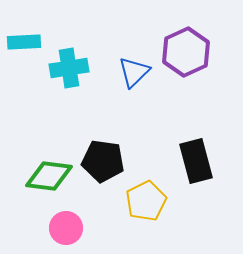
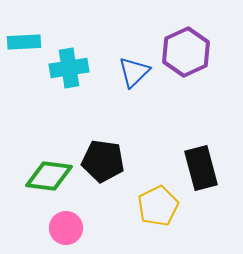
black rectangle: moved 5 px right, 7 px down
yellow pentagon: moved 12 px right, 5 px down
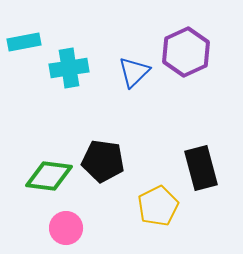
cyan rectangle: rotated 8 degrees counterclockwise
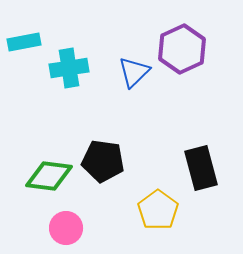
purple hexagon: moved 4 px left, 3 px up
yellow pentagon: moved 4 px down; rotated 9 degrees counterclockwise
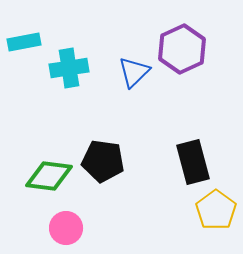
black rectangle: moved 8 px left, 6 px up
yellow pentagon: moved 58 px right
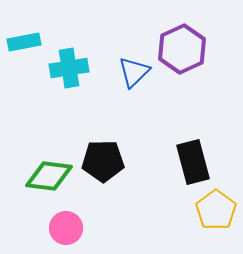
black pentagon: rotated 9 degrees counterclockwise
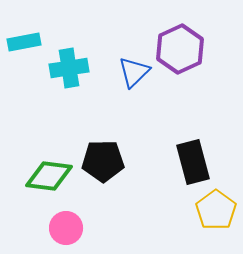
purple hexagon: moved 2 px left
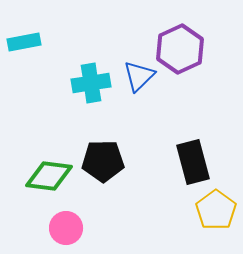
cyan cross: moved 22 px right, 15 px down
blue triangle: moved 5 px right, 4 px down
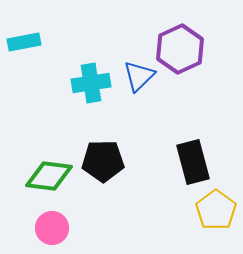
pink circle: moved 14 px left
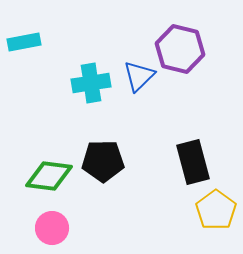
purple hexagon: rotated 21 degrees counterclockwise
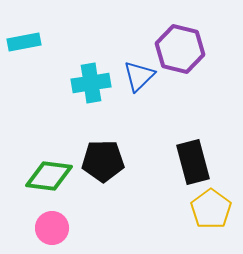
yellow pentagon: moved 5 px left, 1 px up
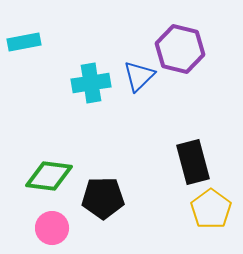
black pentagon: moved 37 px down
